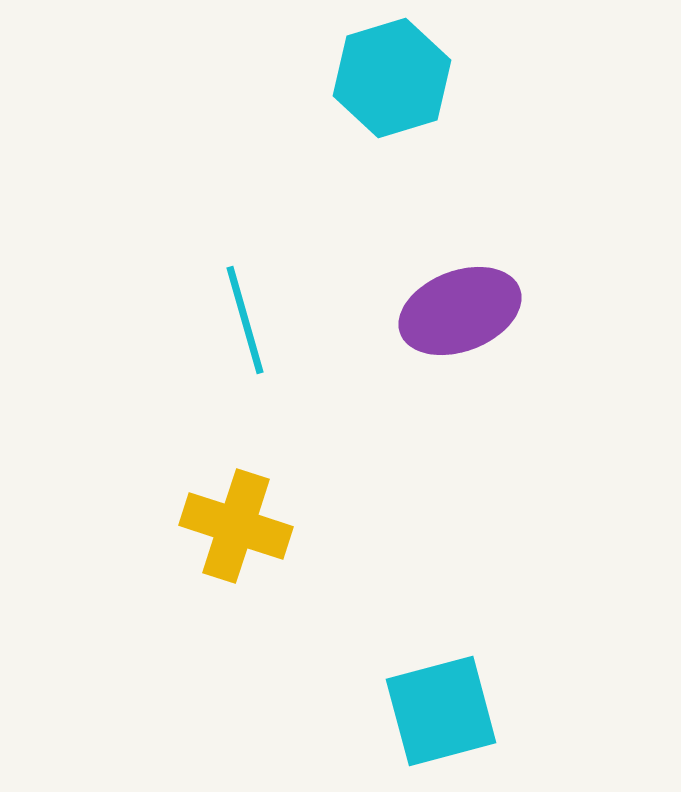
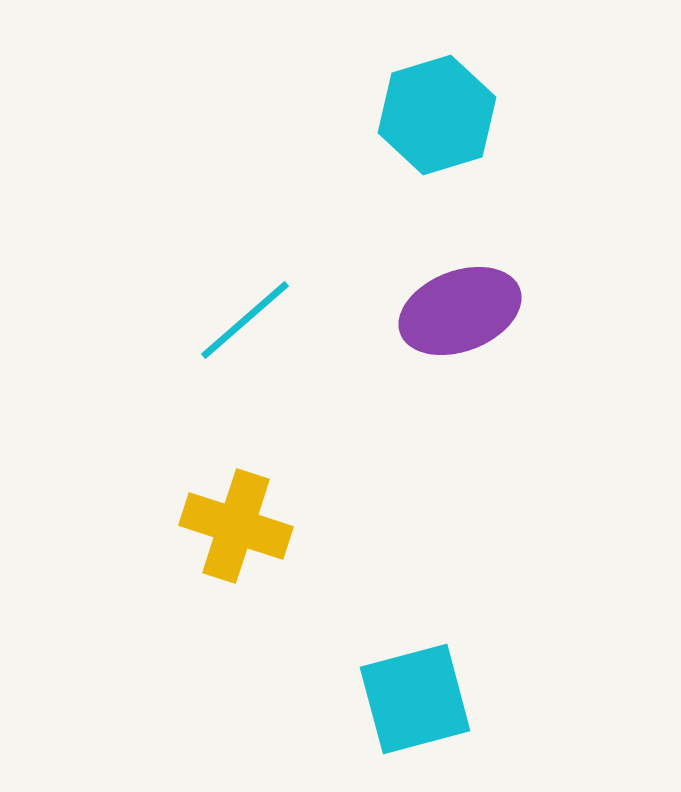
cyan hexagon: moved 45 px right, 37 px down
cyan line: rotated 65 degrees clockwise
cyan square: moved 26 px left, 12 px up
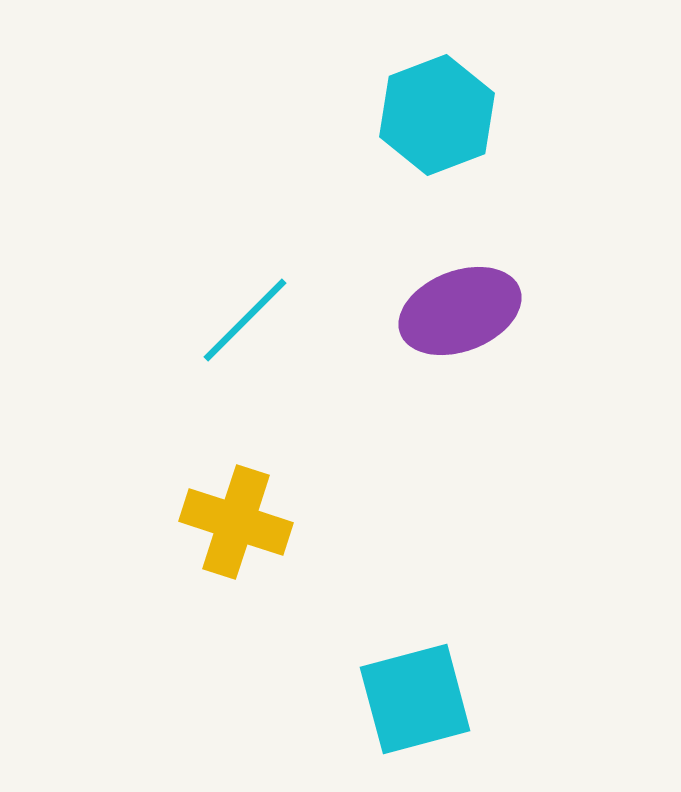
cyan hexagon: rotated 4 degrees counterclockwise
cyan line: rotated 4 degrees counterclockwise
yellow cross: moved 4 px up
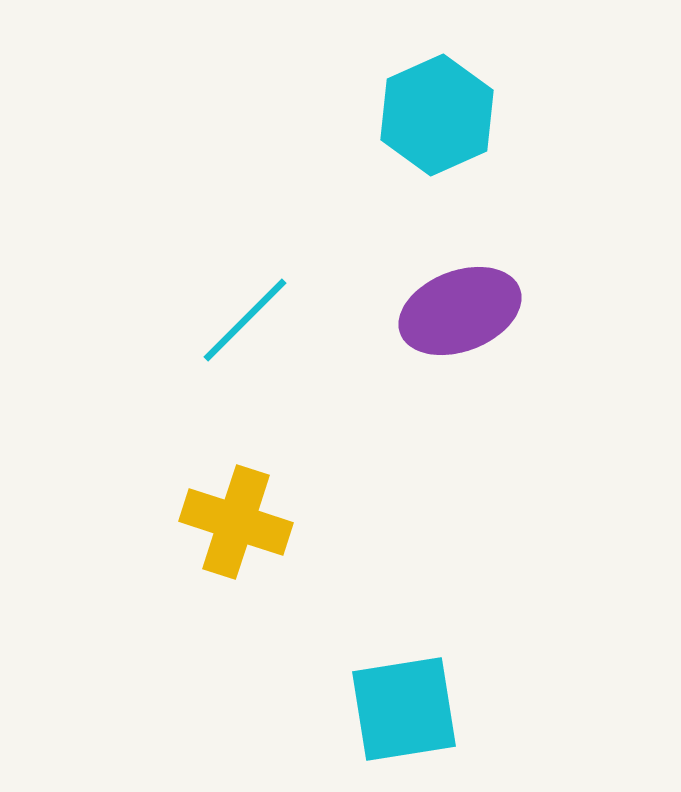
cyan hexagon: rotated 3 degrees counterclockwise
cyan square: moved 11 px left, 10 px down; rotated 6 degrees clockwise
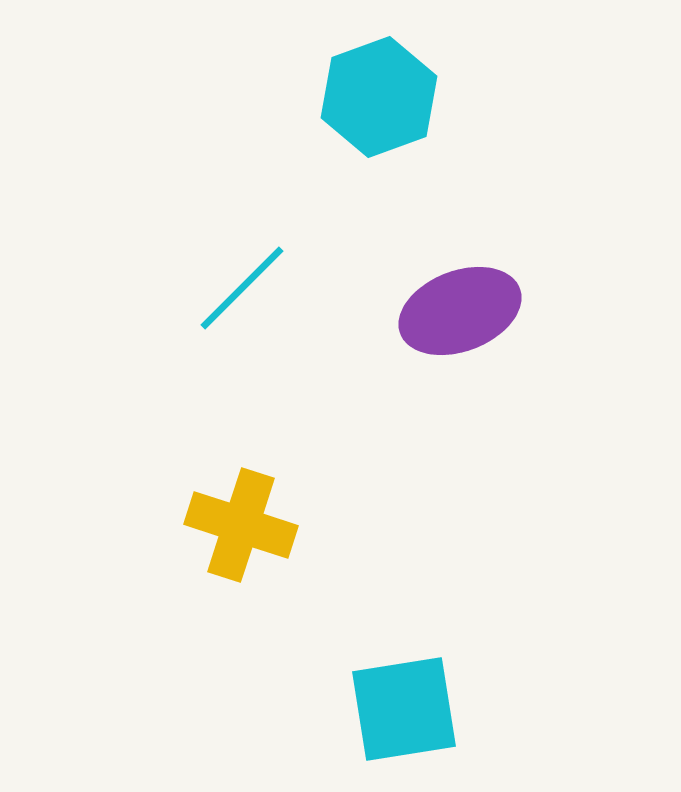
cyan hexagon: moved 58 px left, 18 px up; rotated 4 degrees clockwise
cyan line: moved 3 px left, 32 px up
yellow cross: moved 5 px right, 3 px down
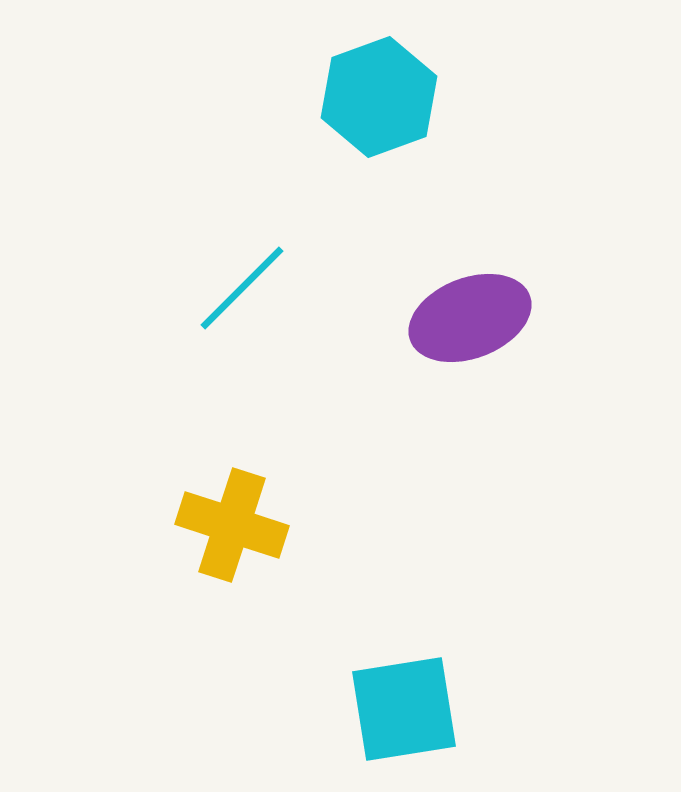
purple ellipse: moved 10 px right, 7 px down
yellow cross: moved 9 px left
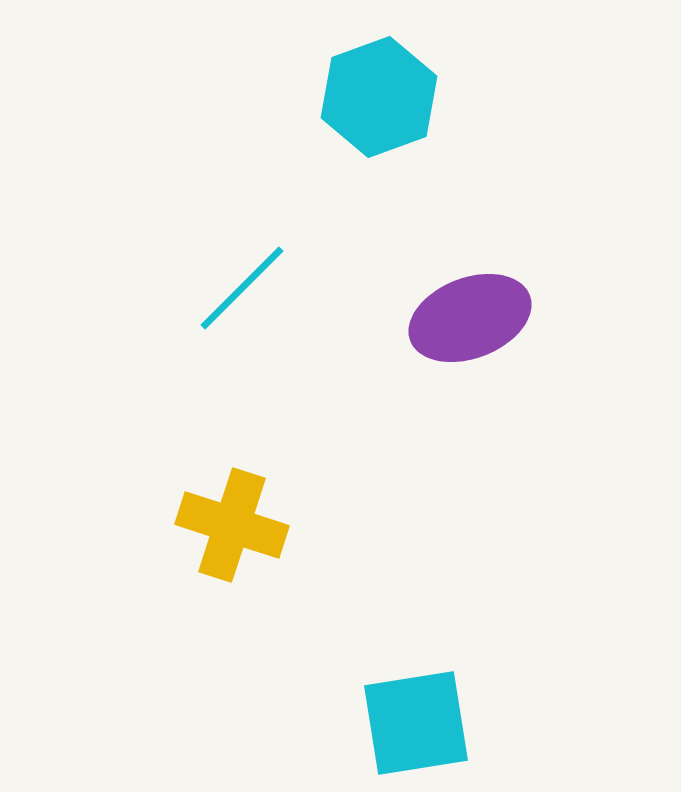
cyan square: moved 12 px right, 14 px down
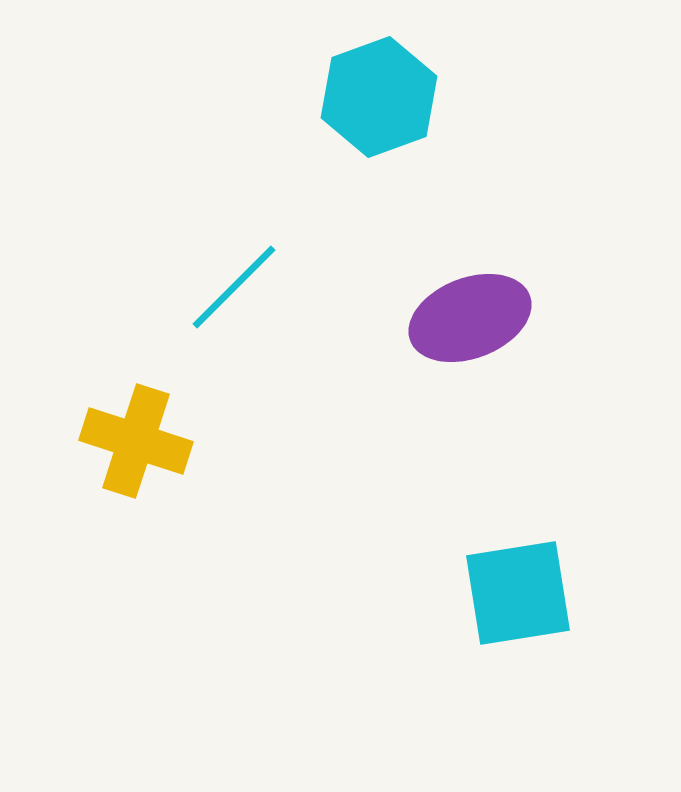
cyan line: moved 8 px left, 1 px up
yellow cross: moved 96 px left, 84 px up
cyan square: moved 102 px right, 130 px up
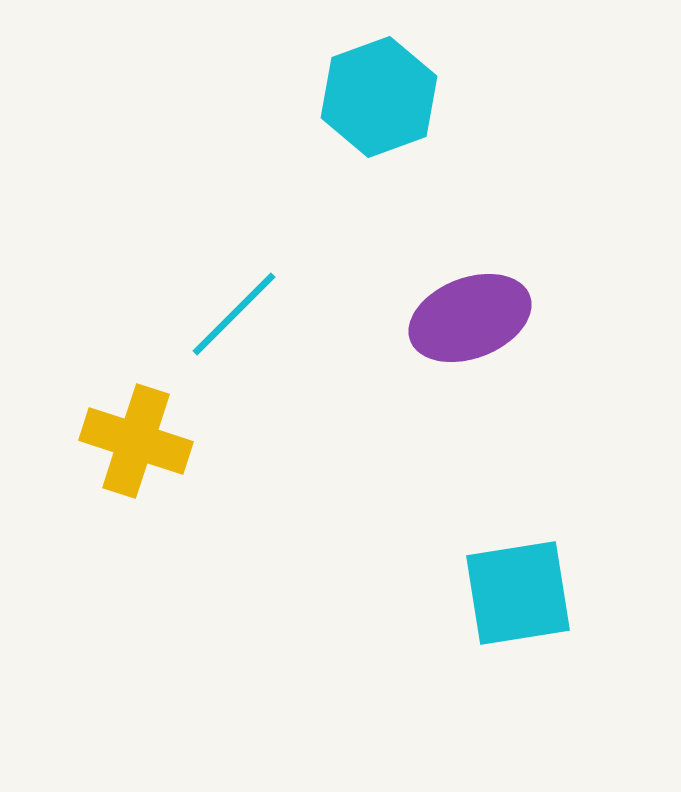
cyan line: moved 27 px down
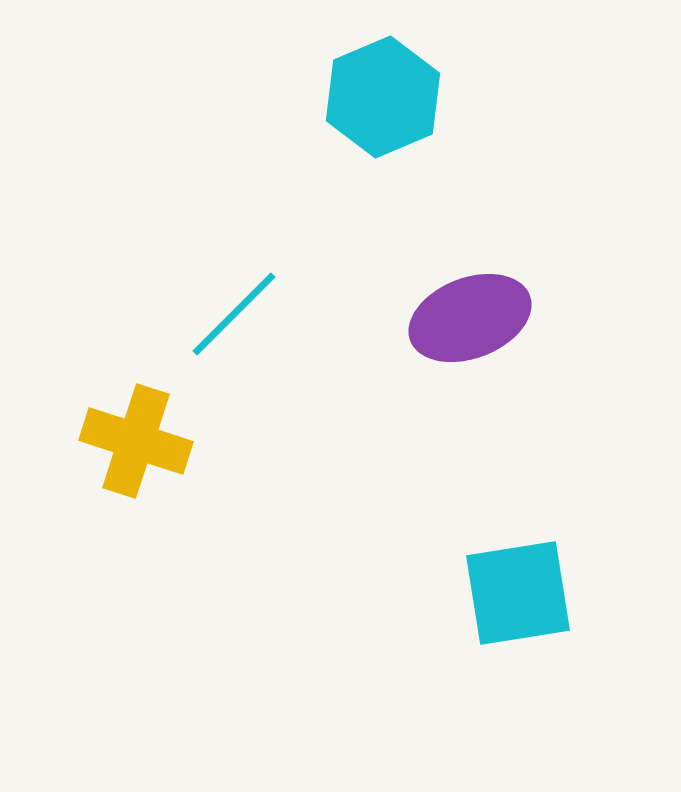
cyan hexagon: moved 4 px right; rotated 3 degrees counterclockwise
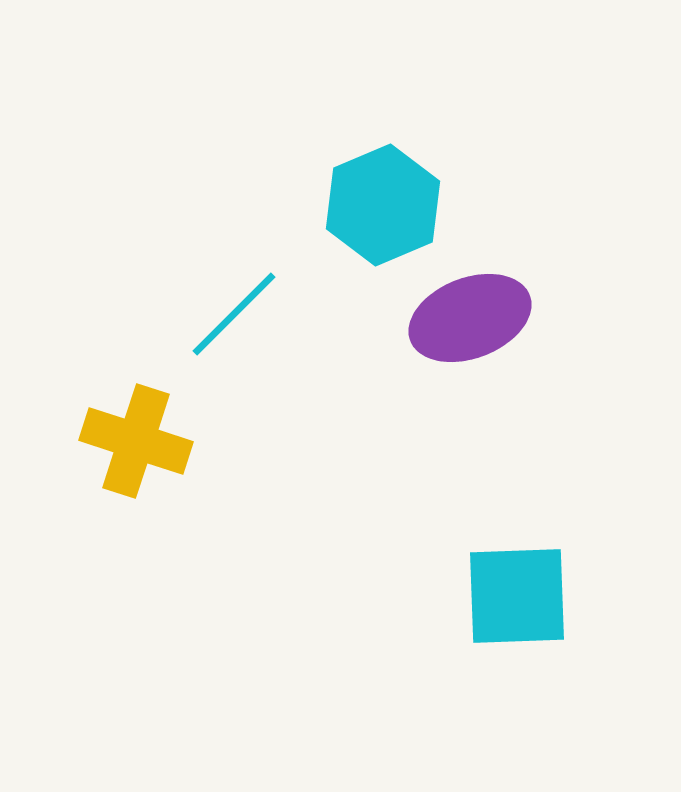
cyan hexagon: moved 108 px down
cyan square: moved 1 px left, 3 px down; rotated 7 degrees clockwise
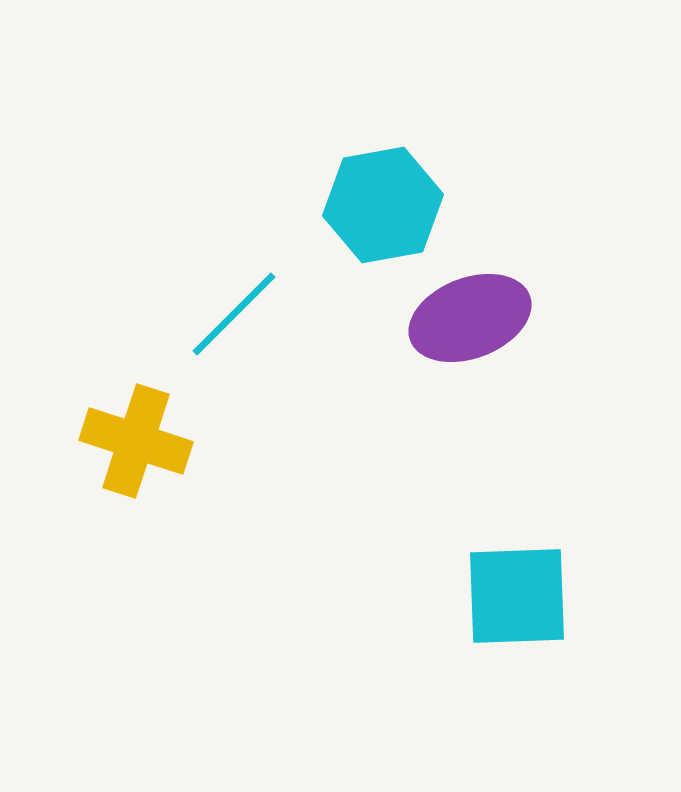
cyan hexagon: rotated 13 degrees clockwise
